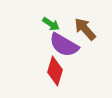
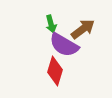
green arrow: rotated 42 degrees clockwise
brown arrow: moved 2 px left; rotated 95 degrees clockwise
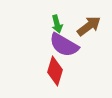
green arrow: moved 6 px right
brown arrow: moved 6 px right, 3 px up
